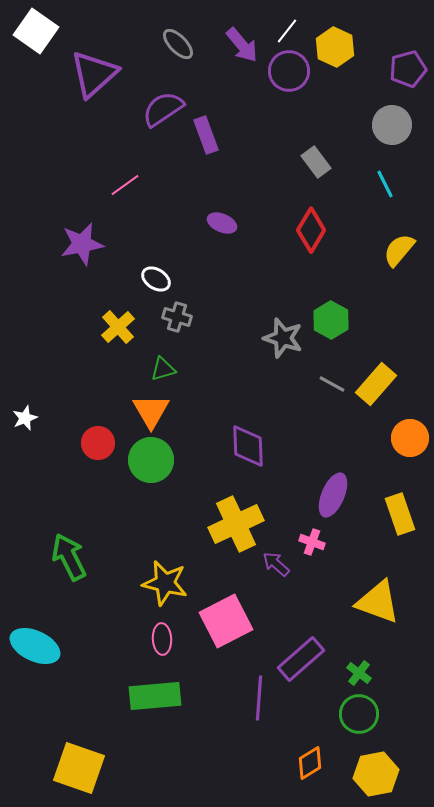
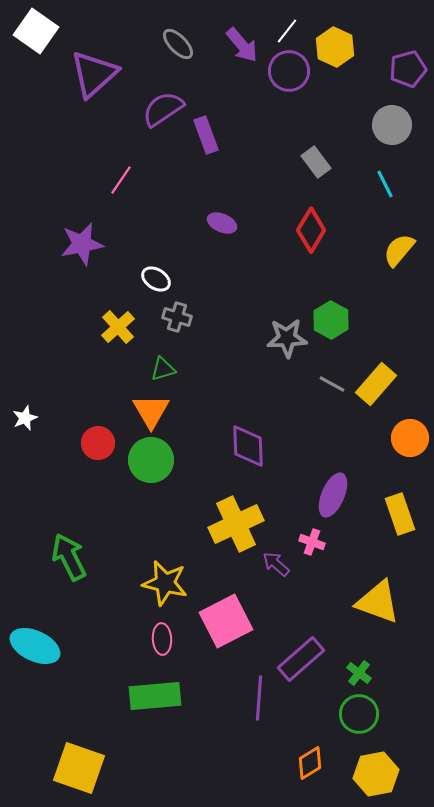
pink line at (125, 185): moved 4 px left, 5 px up; rotated 20 degrees counterclockwise
gray star at (283, 338): moved 4 px right; rotated 21 degrees counterclockwise
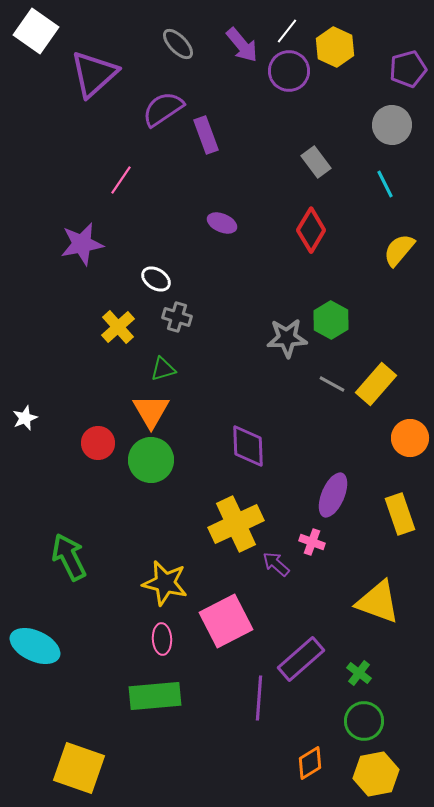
green circle at (359, 714): moved 5 px right, 7 px down
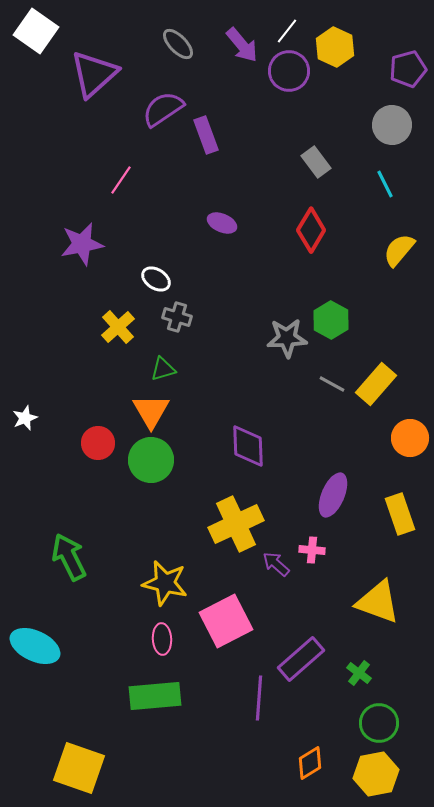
pink cross at (312, 542): moved 8 px down; rotated 15 degrees counterclockwise
green circle at (364, 721): moved 15 px right, 2 px down
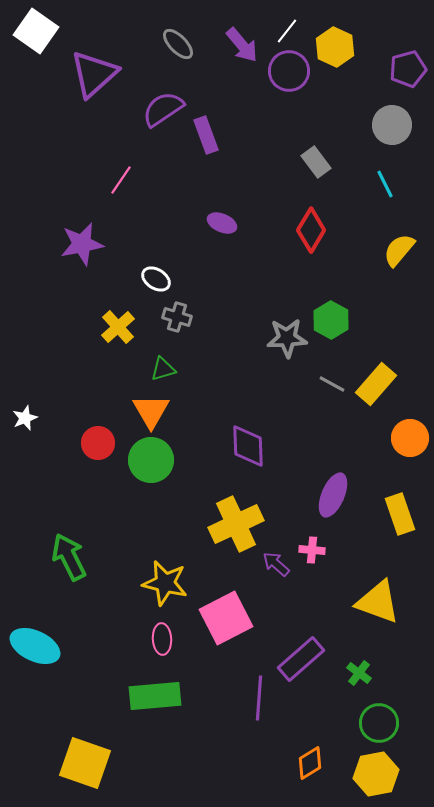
pink square at (226, 621): moved 3 px up
yellow square at (79, 768): moved 6 px right, 5 px up
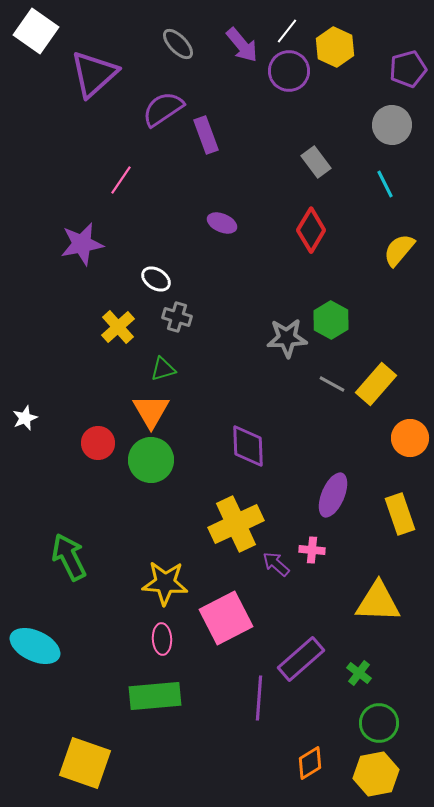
yellow star at (165, 583): rotated 9 degrees counterclockwise
yellow triangle at (378, 602): rotated 18 degrees counterclockwise
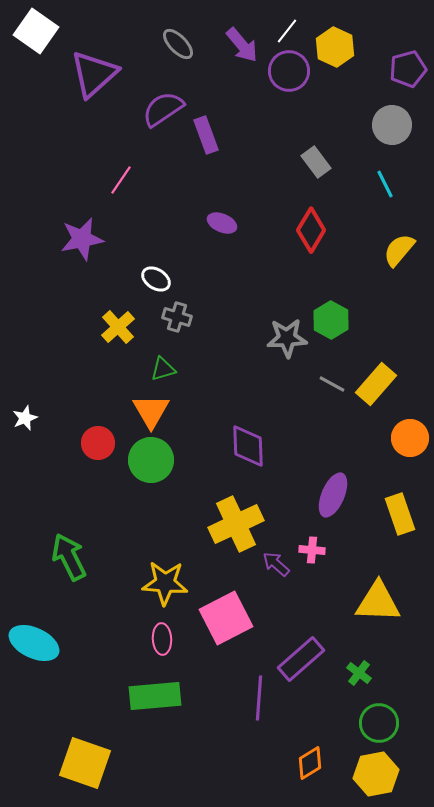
purple star at (82, 244): moved 5 px up
cyan ellipse at (35, 646): moved 1 px left, 3 px up
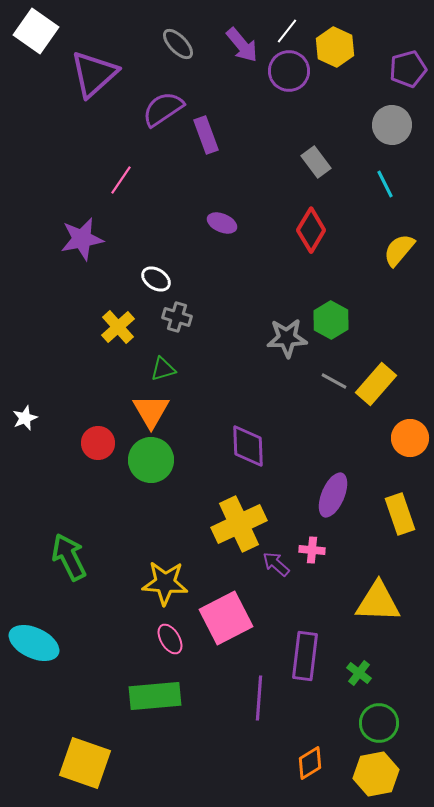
gray line at (332, 384): moved 2 px right, 3 px up
yellow cross at (236, 524): moved 3 px right
pink ellipse at (162, 639): moved 8 px right; rotated 28 degrees counterclockwise
purple rectangle at (301, 659): moved 4 px right, 3 px up; rotated 42 degrees counterclockwise
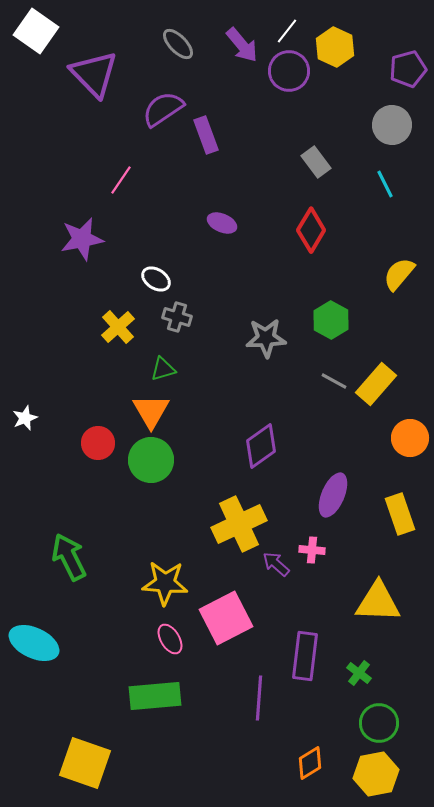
purple triangle at (94, 74): rotated 32 degrees counterclockwise
yellow semicircle at (399, 250): moved 24 px down
gray star at (287, 338): moved 21 px left
purple diamond at (248, 446): moved 13 px right; rotated 57 degrees clockwise
